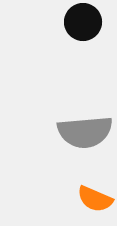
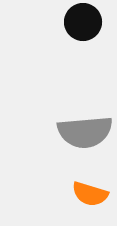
orange semicircle: moved 5 px left, 5 px up; rotated 6 degrees counterclockwise
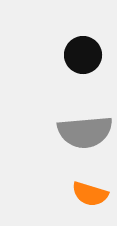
black circle: moved 33 px down
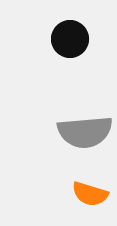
black circle: moved 13 px left, 16 px up
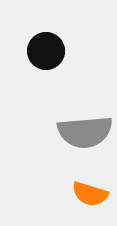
black circle: moved 24 px left, 12 px down
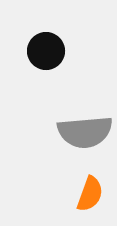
orange semicircle: rotated 87 degrees counterclockwise
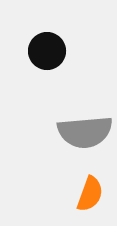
black circle: moved 1 px right
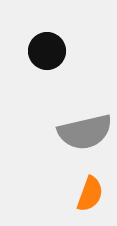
gray semicircle: rotated 8 degrees counterclockwise
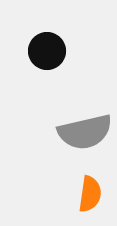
orange semicircle: rotated 12 degrees counterclockwise
